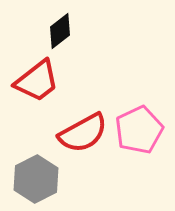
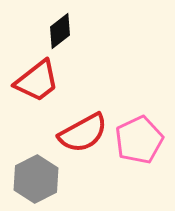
pink pentagon: moved 10 px down
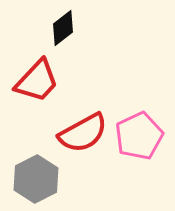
black diamond: moved 3 px right, 3 px up
red trapezoid: rotated 9 degrees counterclockwise
pink pentagon: moved 4 px up
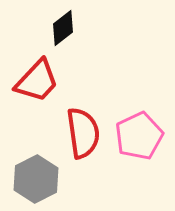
red semicircle: rotated 69 degrees counterclockwise
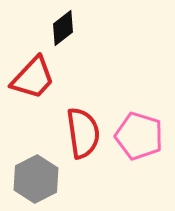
red trapezoid: moved 4 px left, 3 px up
pink pentagon: rotated 30 degrees counterclockwise
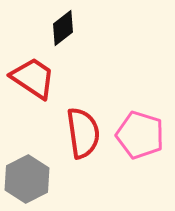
red trapezoid: rotated 99 degrees counterclockwise
pink pentagon: moved 1 px right, 1 px up
gray hexagon: moved 9 px left
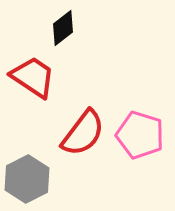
red trapezoid: moved 1 px up
red semicircle: rotated 45 degrees clockwise
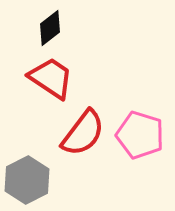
black diamond: moved 13 px left
red trapezoid: moved 18 px right, 1 px down
gray hexagon: moved 1 px down
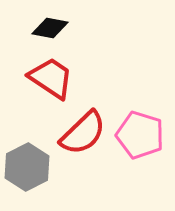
black diamond: rotated 48 degrees clockwise
red semicircle: rotated 9 degrees clockwise
gray hexagon: moved 13 px up
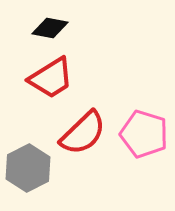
red trapezoid: rotated 114 degrees clockwise
pink pentagon: moved 4 px right, 1 px up
gray hexagon: moved 1 px right, 1 px down
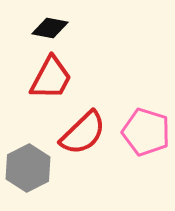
red trapezoid: rotated 30 degrees counterclockwise
pink pentagon: moved 2 px right, 2 px up
